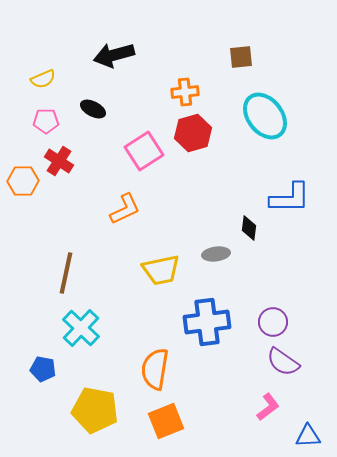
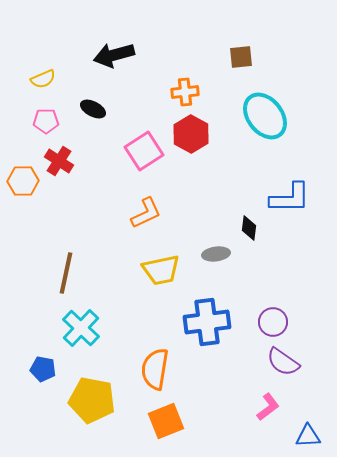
red hexagon: moved 2 px left, 1 px down; rotated 15 degrees counterclockwise
orange L-shape: moved 21 px right, 4 px down
yellow pentagon: moved 3 px left, 10 px up
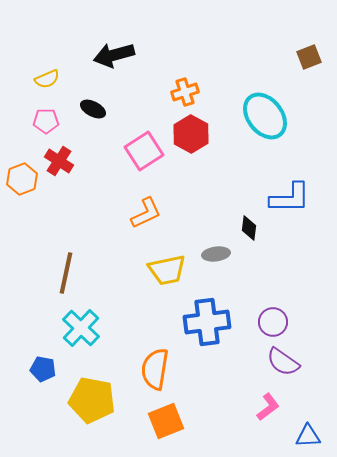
brown square: moved 68 px right; rotated 15 degrees counterclockwise
yellow semicircle: moved 4 px right
orange cross: rotated 12 degrees counterclockwise
orange hexagon: moved 1 px left, 2 px up; rotated 20 degrees counterclockwise
yellow trapezoid: moved 6 px right
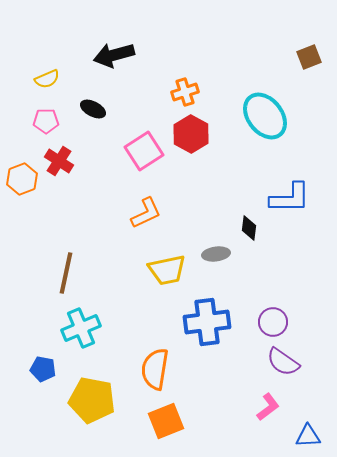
cyan cross: rotated 24 degrees clockwise
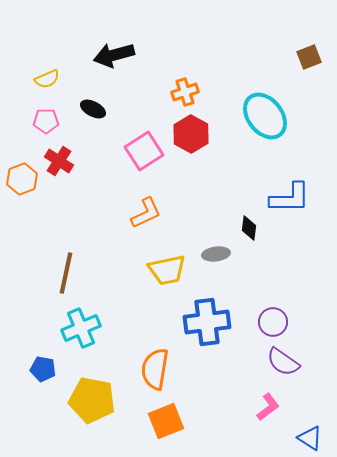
blue triangle: moved 2 px right, 2 px down; rotated 36 degrees clockwise
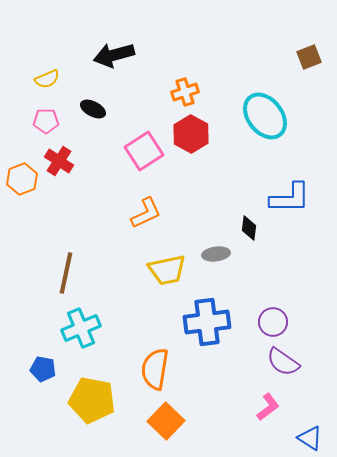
orange square: rotated 24 degrees counterclockwise
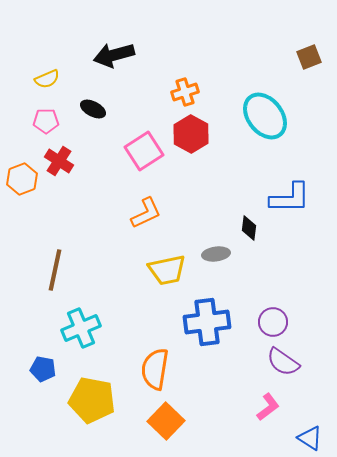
brown line: moved 11 px left, 3 px up
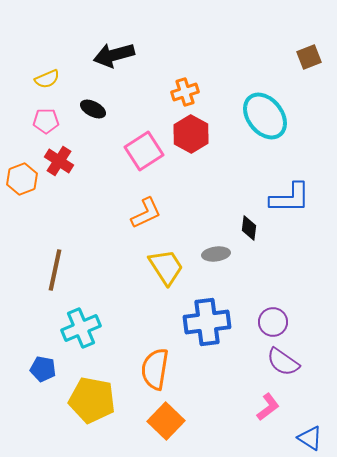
yellow trapezoid: moved 1 px left, 3 px up; rotated 111 degrees counterclockwise
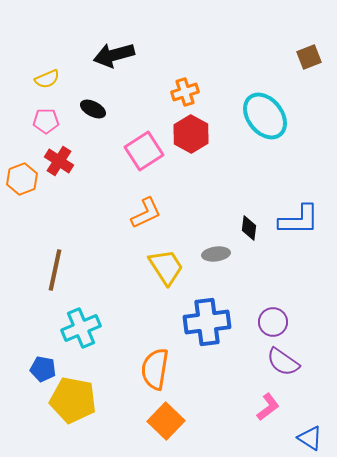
blue L-shape: moved 9 px right, 22 px down
yellow pentagon: moved 19 px left
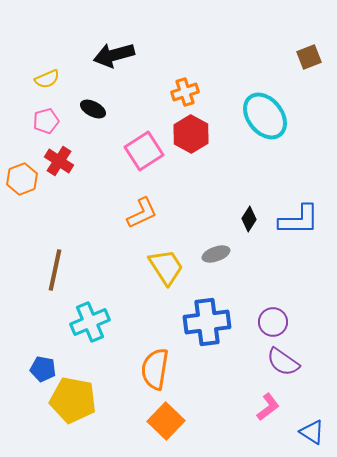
pink pentagon: rotated 15 degrees counterclockwise
orange L-shape: moved 4 px left
black diamond: moved 9 px up; rotated 25 degrees clockwise
gray ellipse: rotated 12 degrees counterclockwise
cyan cross: moved 9 px right, 6 px up
blue triangle: moved 2 px right, 6 px up
